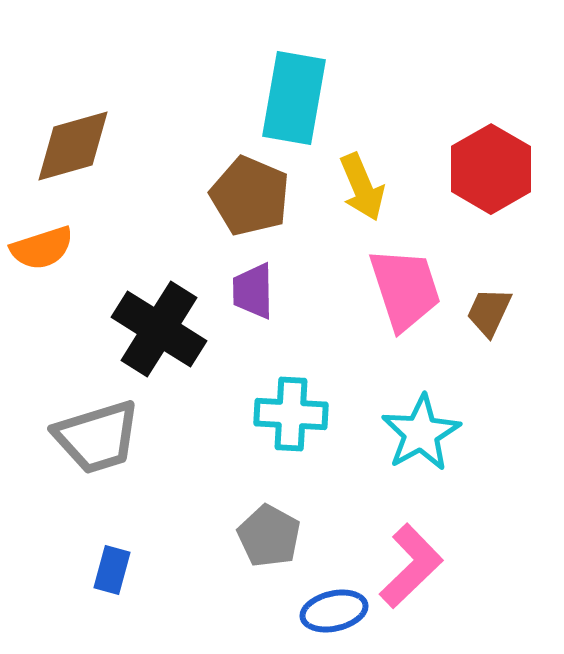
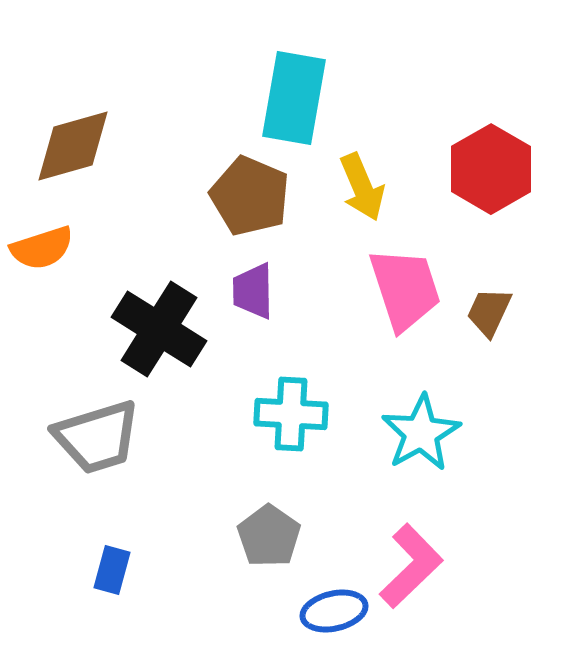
gray pentagon: rotated 6 degrees clockwise
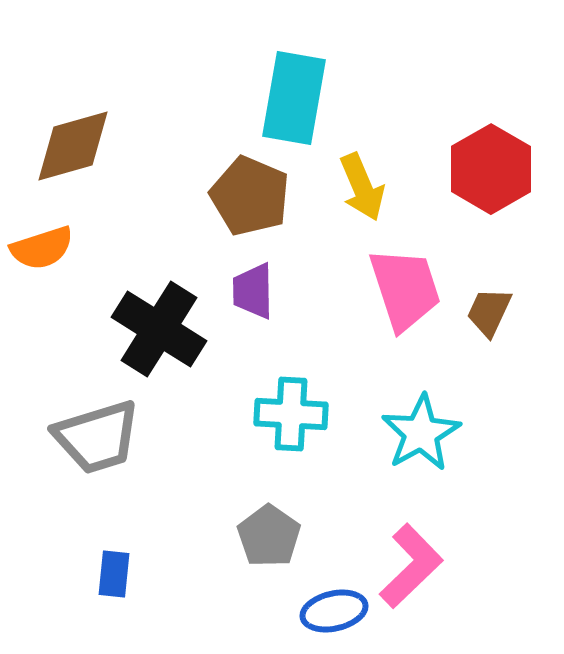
blue rectangle: moved 2 px right, 4 px down; rotated 9 degrees counterclockwise
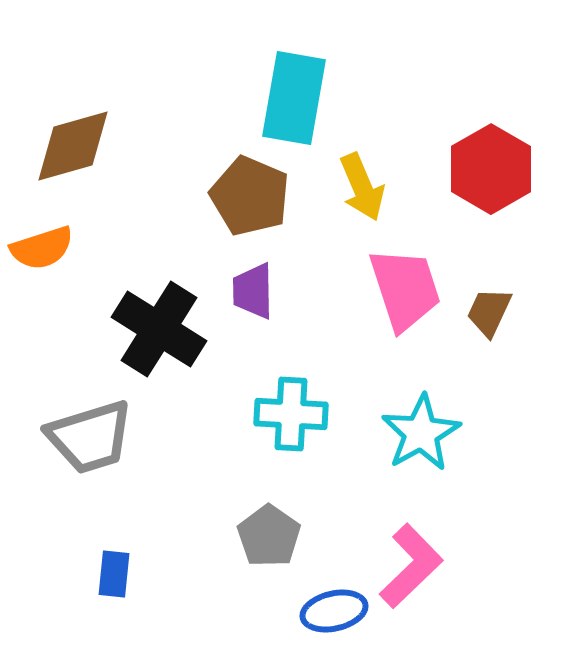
gray trapezoid: moved 7 px left
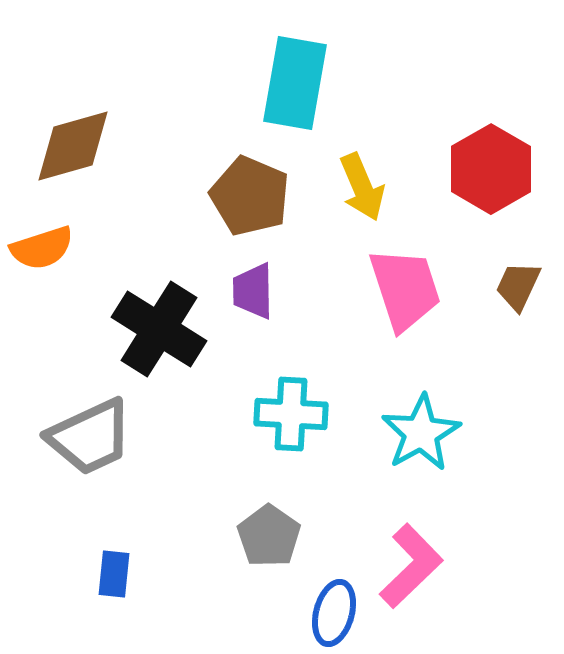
cyan rectangle: moved 1 px right, 15 px up
brown trapezoid: moved 29 px right, 26 px up
gray trapezoid: rotated 8 degrees counterclockwise
blue ellipse: moved 2 px down; rotated 62 degrees counterclockwise
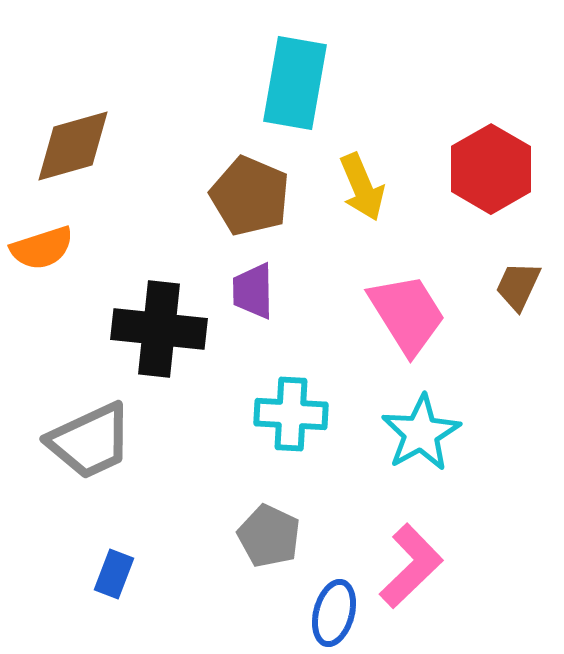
pink trapezoid: moved 2 px right, 25 px down; rotated 14 degrees counterclockwise
black cross: rotated 26 degrees counterclockwise
gray trapezoid: moved 4 px down
gray pentagon: rotated 10 degrees counterclockwise
blue rectangle: rotated 15 degrees clockwise
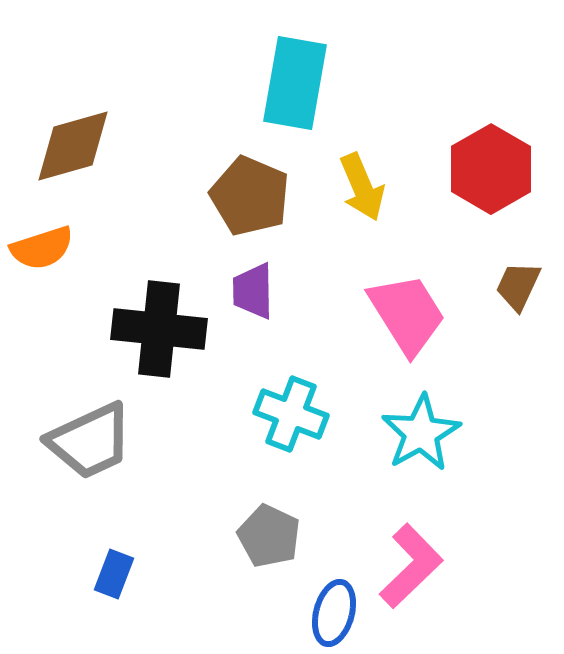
cyan cross: rotated 18 degrees clockwise
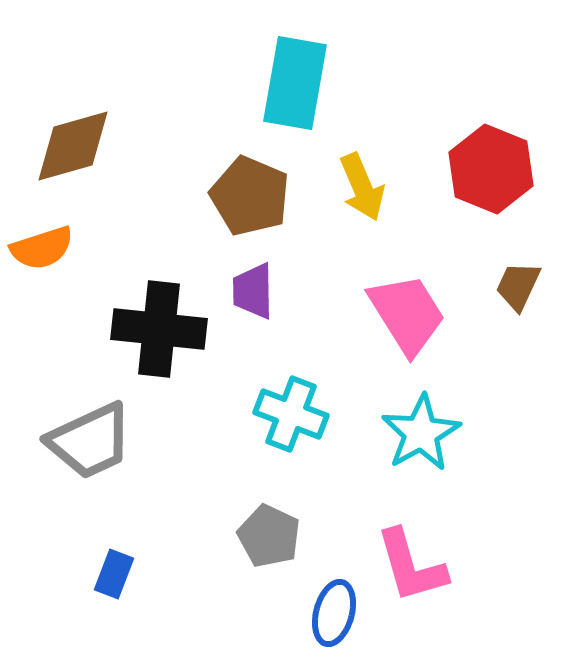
red hexagon: rotated 8 degrees counterclockwise
pink L-shape: rotated 118 degrees clockwise
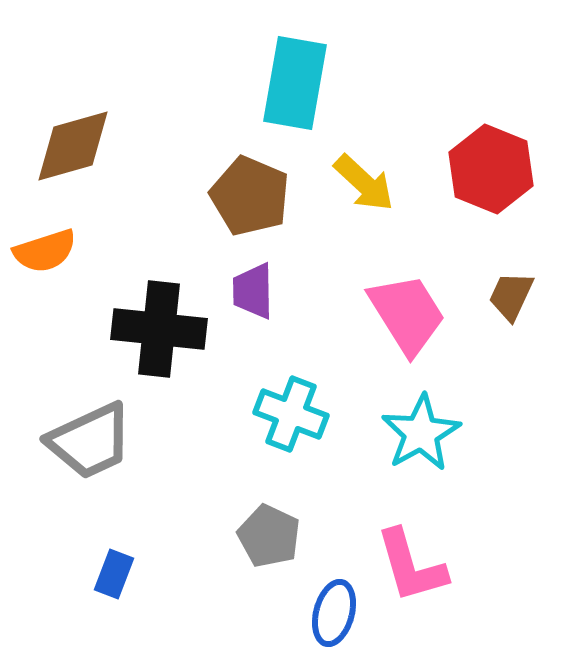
yellow arrow: moved 2 px right, 4 px up; rotated 24 degrees counterclockwise
orange semicircle: moved 3 px right, 3 px down
brown trapezoid: moved 7 px left, 10 px down
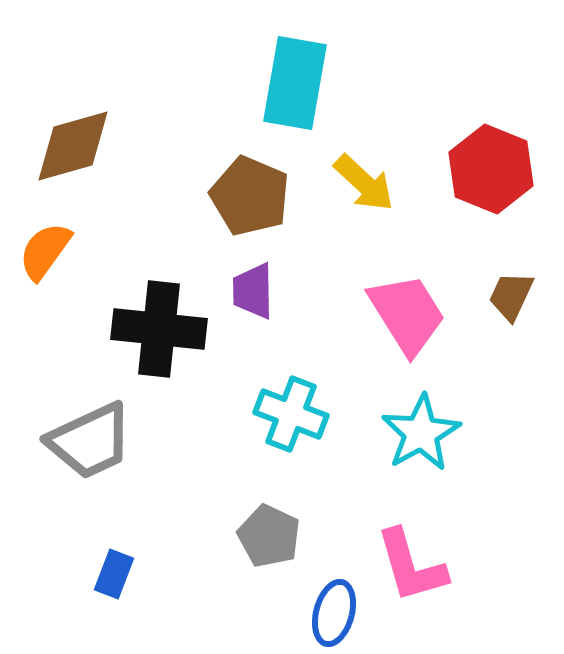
orange semicircle: rotated 144 degrees clockwise
